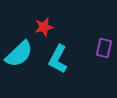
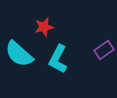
purple rectangle: moved 2 px down; rotated 42 degrees clockwise
cyan semicircle: rotated 84 degrees clockwise
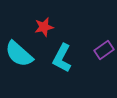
cyan L-shape: moved 4 px right, 1 px up
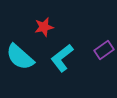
cyan semicircle: moved 1 px right, 3 px down
cyan L-shape: rotated 24 degrees clockwise
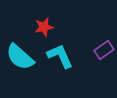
cyan L-shape: moved 2 px left, 2 px up; rotated 104 degrees clockwise
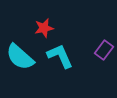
red star: moved 1 px down
purple rectangle: rotated 18 degrees counterclockwise
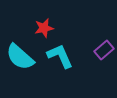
purple rectangle: rotated 12 degrees clockwise
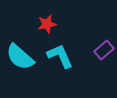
red star: moved 3 px right, 4 px up
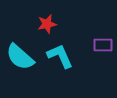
purple rectangle: moved 1 px left, 5 px up; rotated 42 degrees clockwise
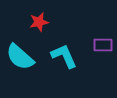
red star: moved 8 px left, 2 px up
cyan L-shape: moved 4 px right
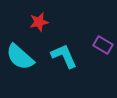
purple rectangle: rotated 30 degrees clockwise
